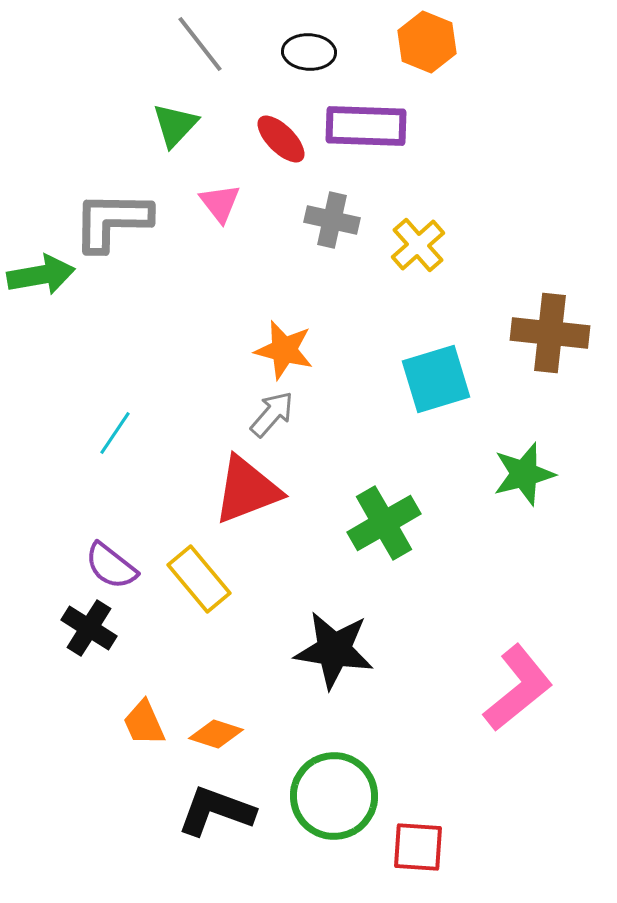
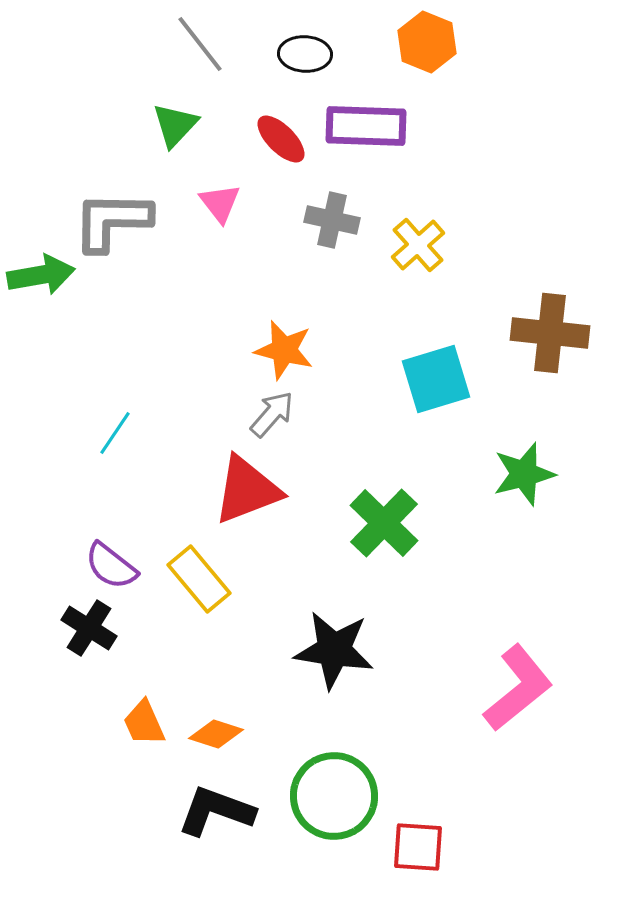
black ellipse: moved 4 px left, 2 px down
green cross: rotated 16 degrees counterclockwise
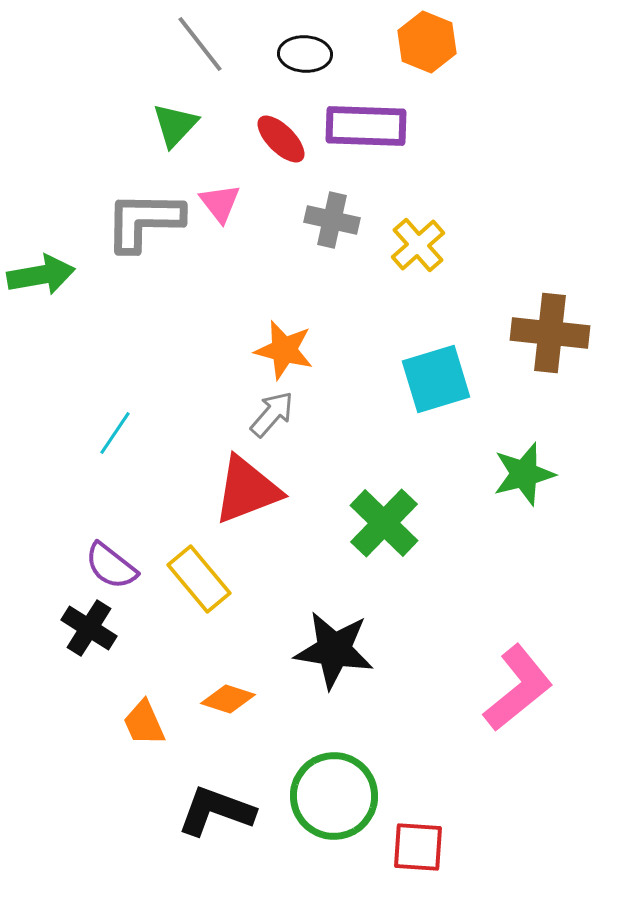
gray L-shape: moved 32 px right
orange diamond: moved 12 px right, 35 px up
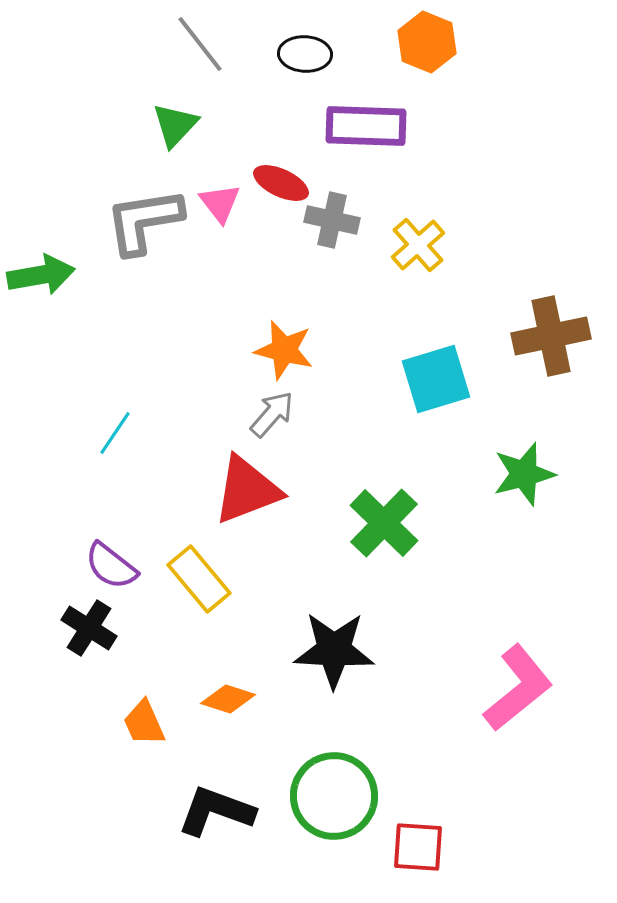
red ellipse: moved 44 px down; rotated 20 degrees counterclockwise
gray L-shape: rotated 10 degrees counterclockwise
brown cross: moved 1 px right, 3 px down; rotated 18 degrees counterclockwise
black star: rotated 6 degrees counterclockwise
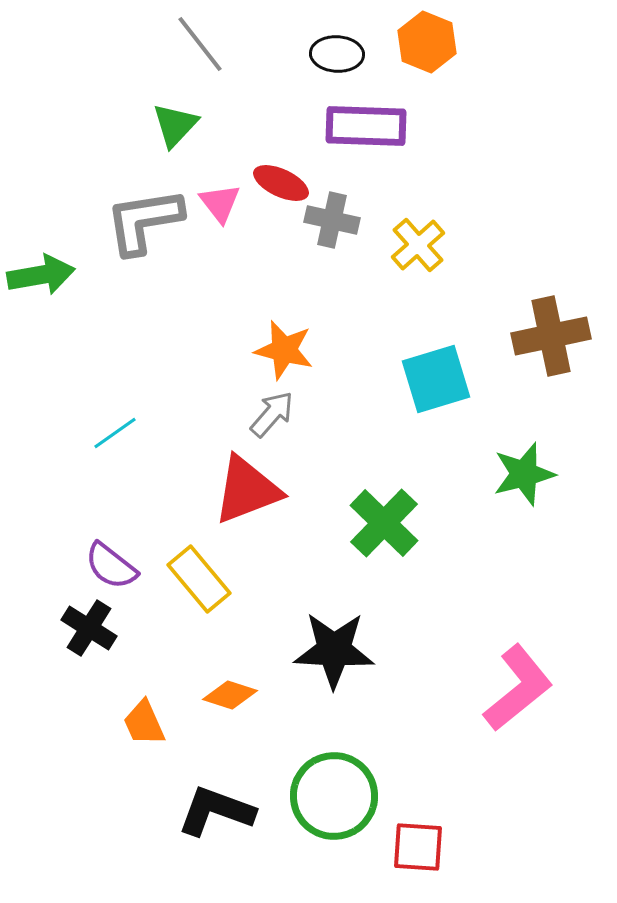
black ellipse: moved 32 px right
cyan line: rotated 21 degrees clockwise
orange diamond: moved 2 px right, 4 px up
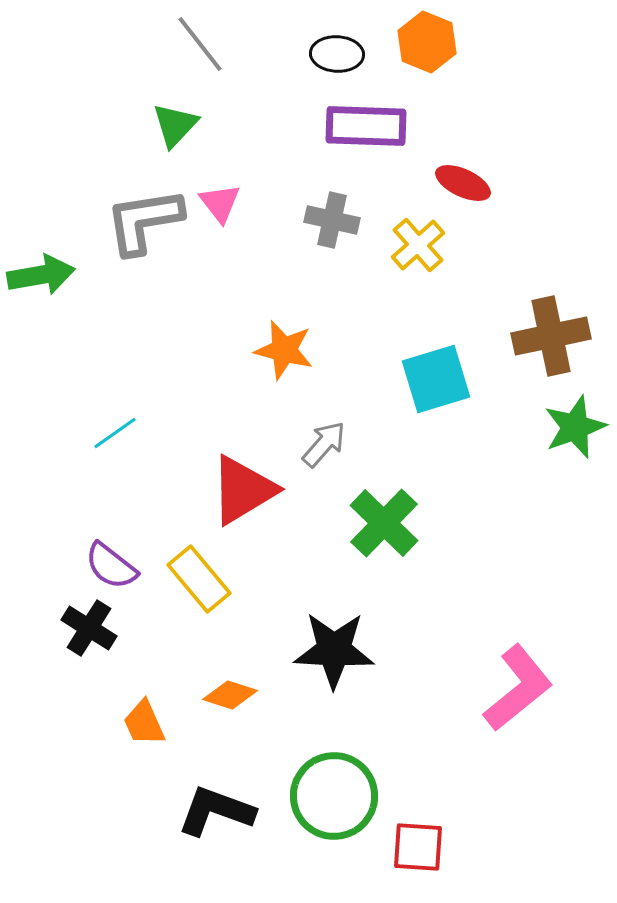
red ellipse: moved 182 px right
gray arrow: moved 52 px right, 30 px down
green star: moved 51 px right, 47 px up; rotated 6 degrees counterclockwise
red triangle: moved 4 px left; rotated 10 degrees counterclockwise
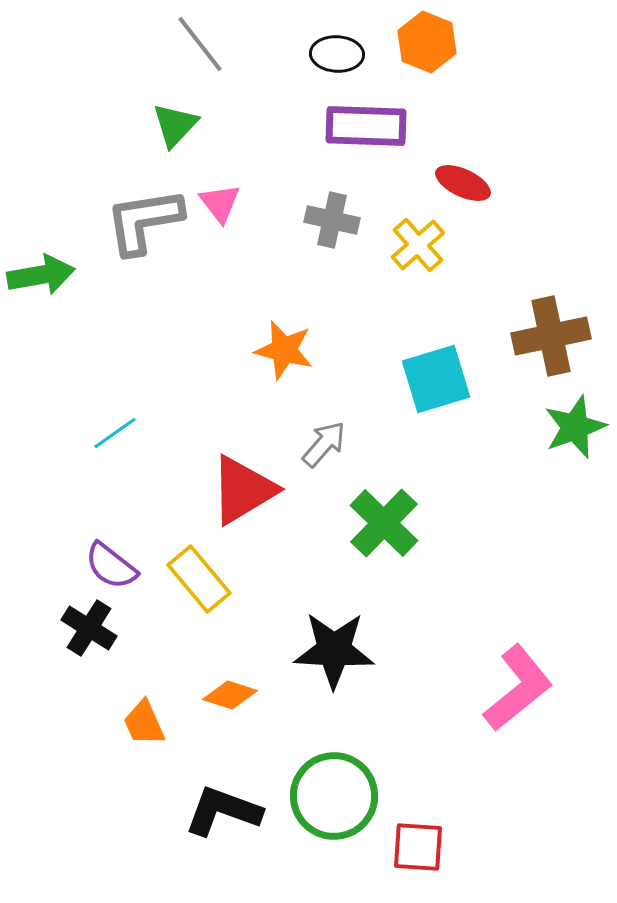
black L-shape: moved 7 px right
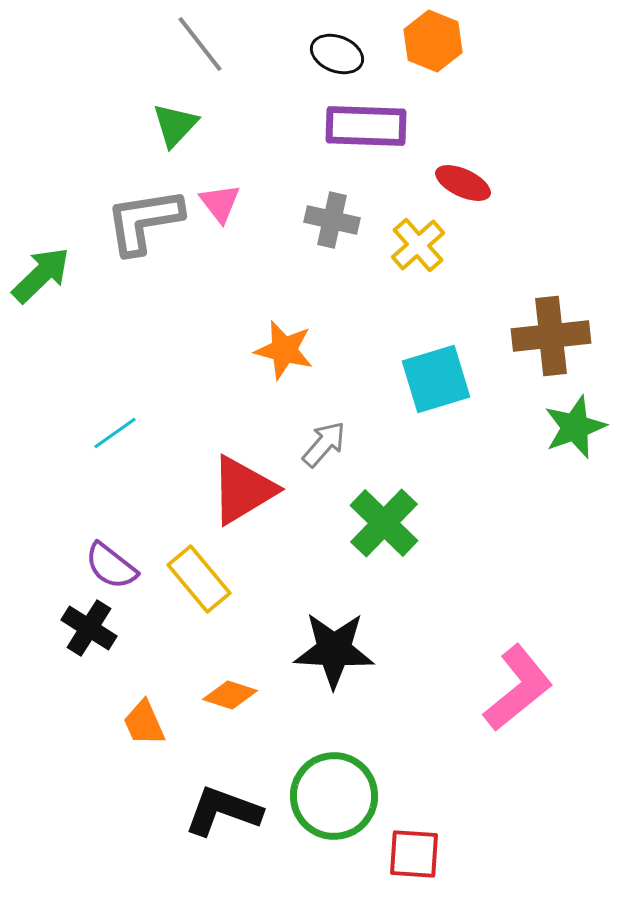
orange hexagon: moved 6 px right, 1 px up
black ellipse: rotated 18 degrees clockwise
green arrow: rotated 34 degrees counterclockwise
brown cross: rotated 6 degrees clockwise
red square: moved 4 px left, 7 px down
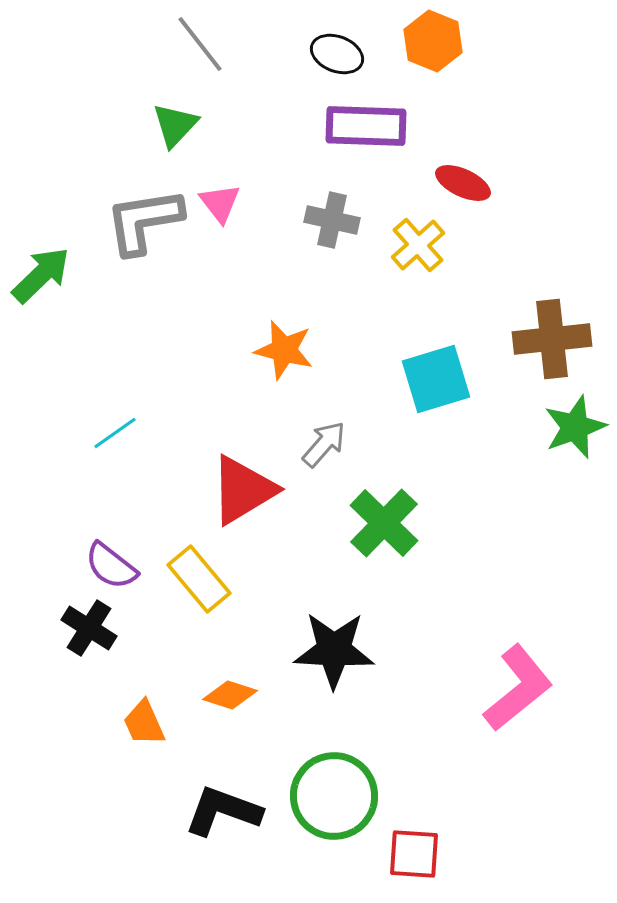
brown cross: moved 1 px right, 3 px down
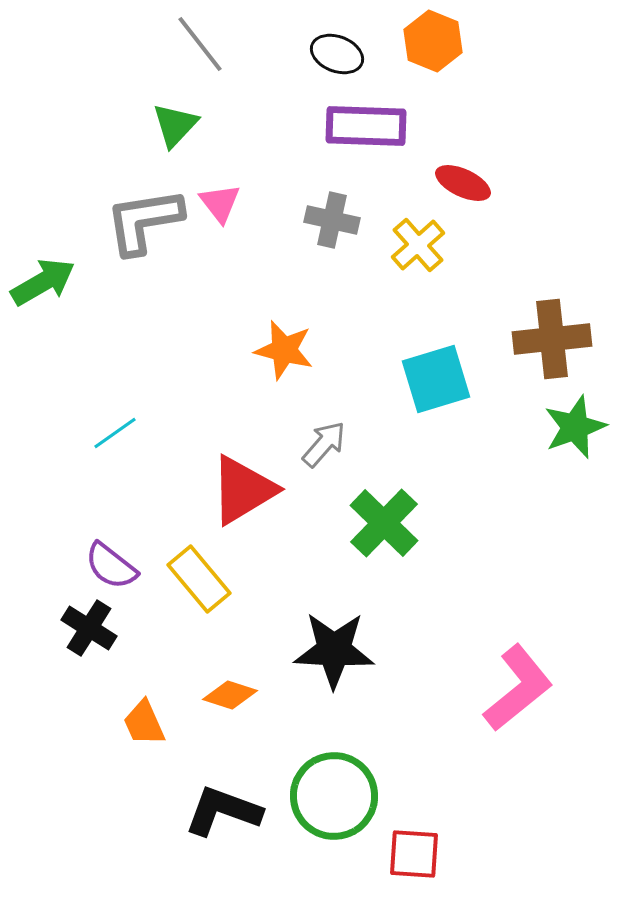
green arrow: moved 2 px right, 7 px down; rotated 14 degrees clockwise
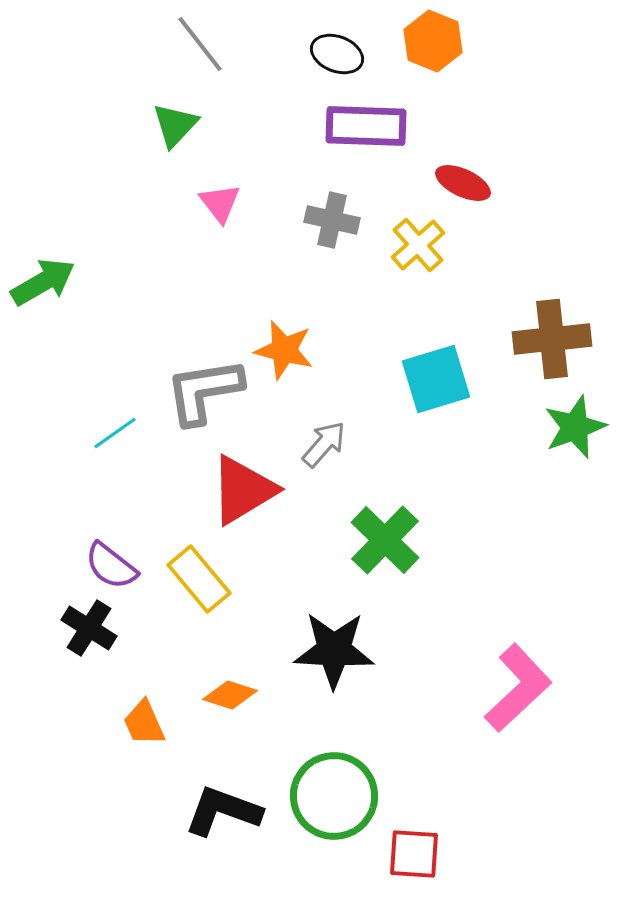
gray L-shape: moved 60 px right, 170 px down
green cross: moved 1 px right, 17 px down
pink L-shape: rotated 4 degrees counterclockwise
